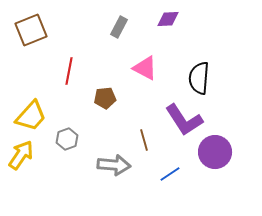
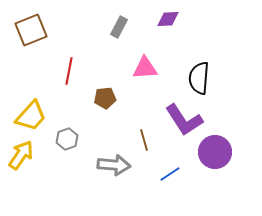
pink triangle: rotated 32 degrees counterclockwise
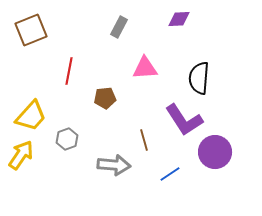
purple diamond: moved 11 px right
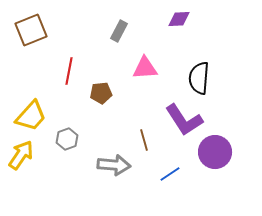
gray rectangle: moved 4 px down
brown pentagon: moved 4 px left, 5 px up
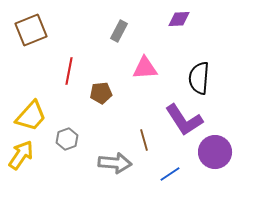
gray arrow: moved 1 px right, 2 px up
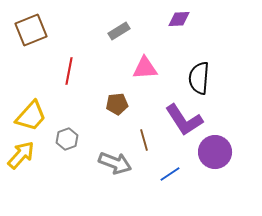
gray rectangle: rotated 30 degrees clockwise
brown pentagon: moved 16 px right, 11 px down
yellow arrow: rotated 8 degrees clockwise
gray arrow: rotated 16 degrees clockwise
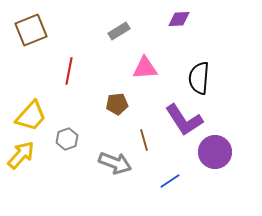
blue line: moved 7 px down
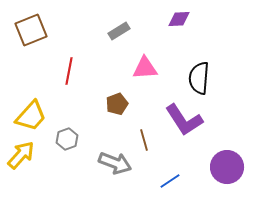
brown pentagon: rotated 15 degrees counterclockwise
purple circle: moved 12 px right, 15 px down
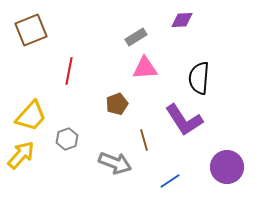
purple diamond: moved 3 px right, 1 px down
gray rectangle: moved 17 px right, 6 px down
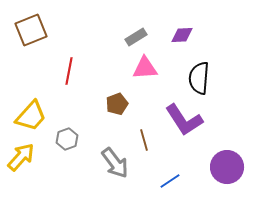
purple diamond: moved 15 px down
yellow arrow: moved 2 px down
gray arrow: rotated 32 degrees clockwise
